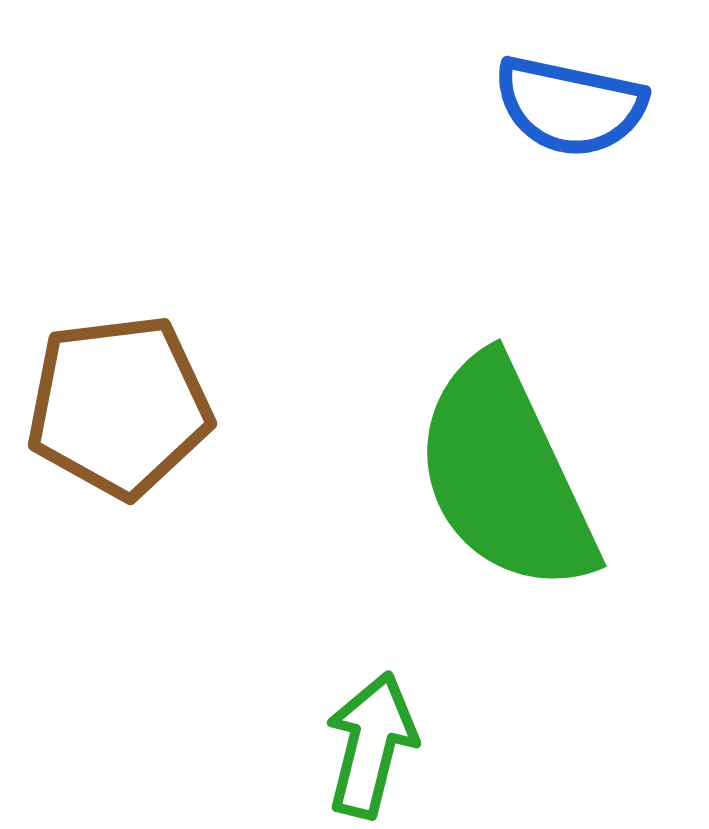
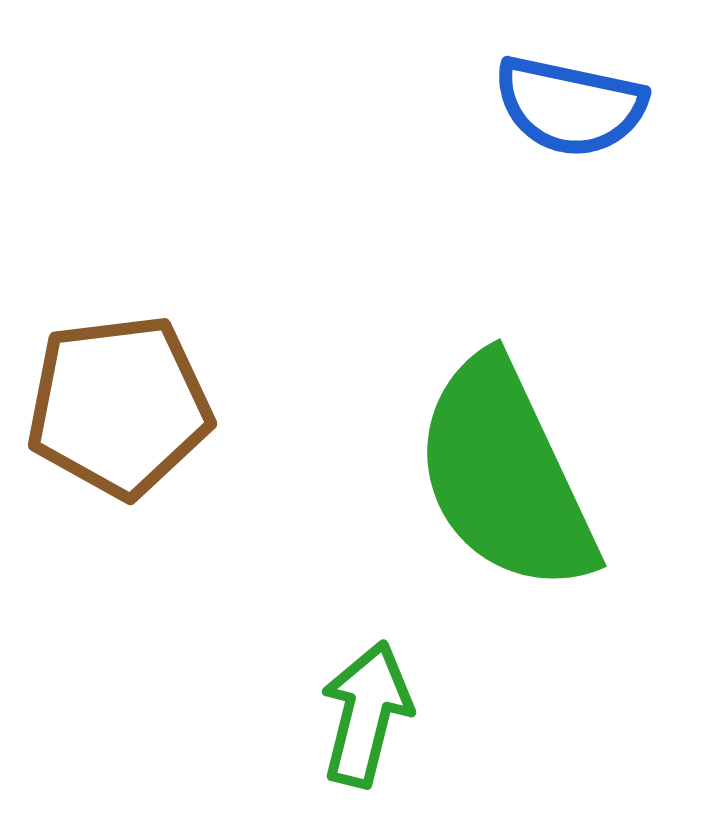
green arrow: moved 5 px left, 31 px up
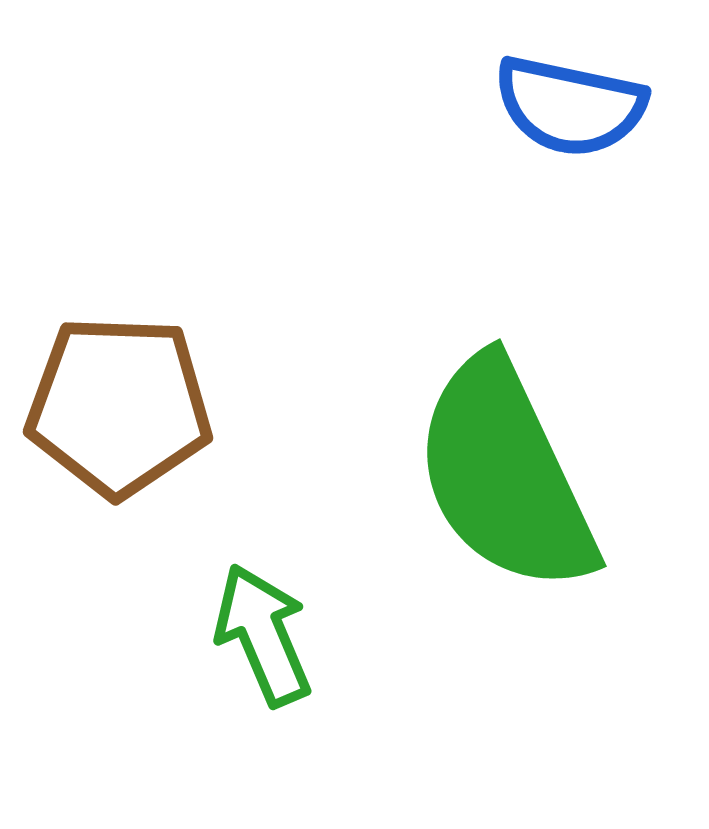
brown pentagon: rotated 9 degrees clockwise
green arrow: moved 103 px left, 79 px up; rotated 37 degrees counterclockwise
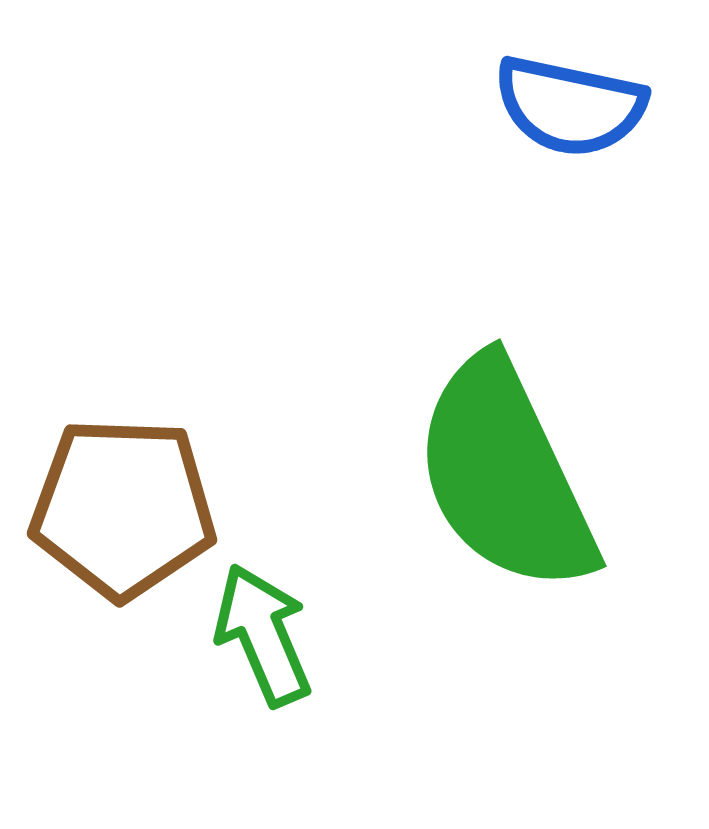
brown pentagon: moved 4 px right, 102 px down
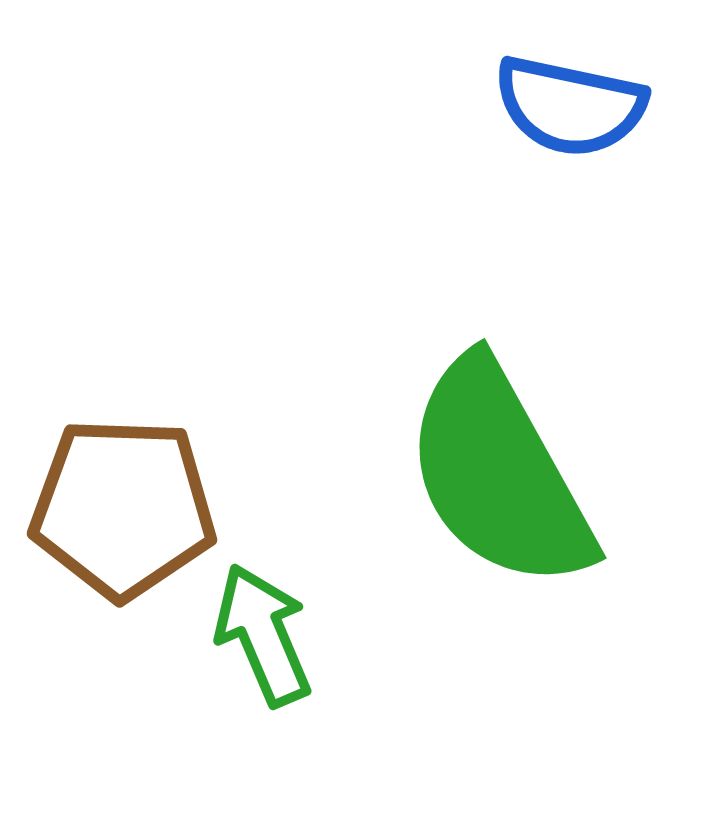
green semicircle: moved 6 px left, 1 px up; rotated 4 degrees counterclockwise
